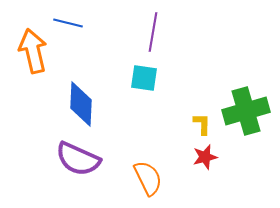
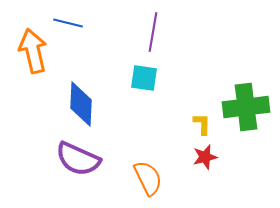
green cross: moved 4 px up; rotated 9 degrees clockwise
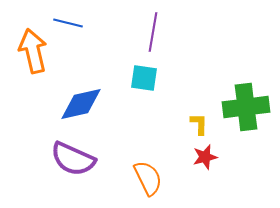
blue diamond: rotated 75 degrees clockwise
yellow L-shape: moved 3 px left
purple semicircle: moved 5 px left
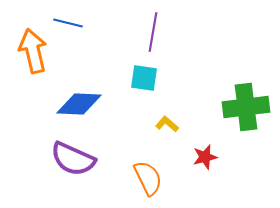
blue diamond: moved 2 px left; rotated 15 degrees clockwise
yellow L-shape: moved 32 px left; rotated 50 degrees counterclockwise
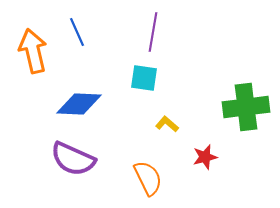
blue line: moved 9 px right, 9 px down; rotated 52 degrees clockwise
